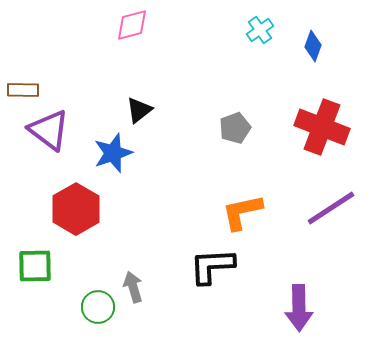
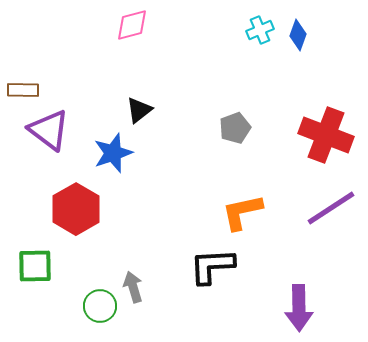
cyan cross: rotated 12 degrees clockwise
blue diamond: moved 15 px left, 11 px up
red cross: moved 4 px right, 8 px down
green circle: moved 2 px right, 1 px up
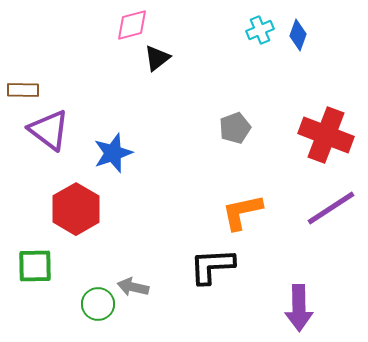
black triangle: moved 18 px right, 52 px up
gray arrow: rotated 60 degrees counterclockwise
green circle: moved 2 px left, 2 px up
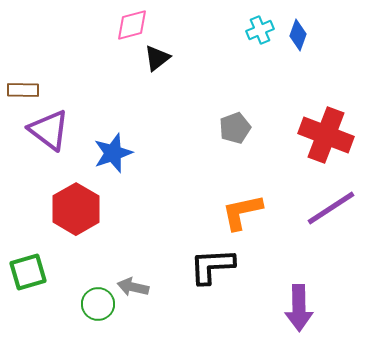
green square: moved 7 px left, 6 px down; rotated 15 degrees counterclockwise
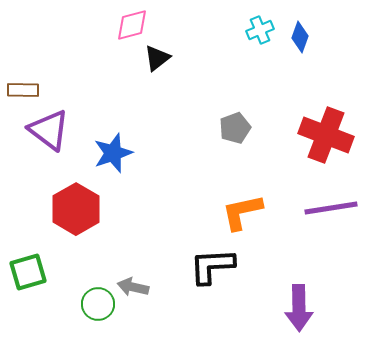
blue diamond: moved 2 px right, 2 px down
purple line: rotated 24 degrees clockwise
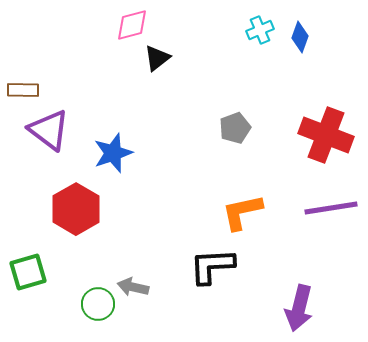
purple arrow: rotated 15 degrees clockwise
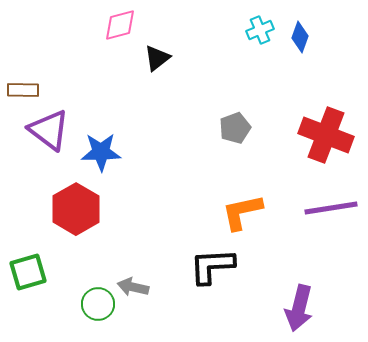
pink diamond: moved 12 px left
blue star: moved 12 px left, 1 px up; rotated 18 degrees clockwise
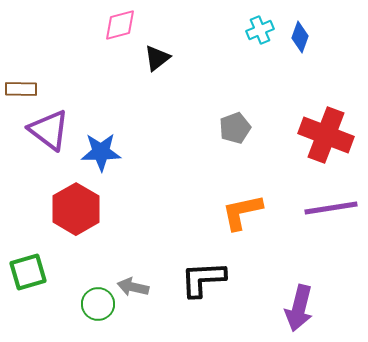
brown rectangle: moved 2 px left, 1 px up
black L-shape: moved 9 px left, 13 px down
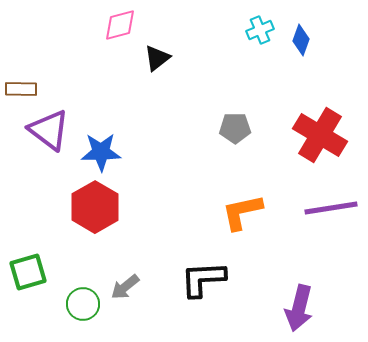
blue diamond: moved 1 px right, 3 px down
gray pentagon: rotated 20 degrees clockwise
red cross: moved 6 px left; rotated 10 degrees clockwise
red hexagon: moved 19 px right, 2 px up
gray arrow: moved 8 px left; rotated 52 degrees counterclockwise
green circle: moved 15 px left
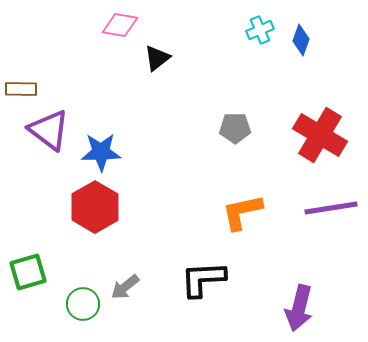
pink diamond: rotated 24 degrees clockwise
